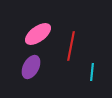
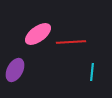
red line: moved 4 px up; rotated 76 degrees clockwise
purple ellipse: moved 16 px left, 3 px down
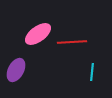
red line: moved 1 px right
purple ellipse: moved 1 px right
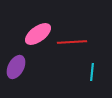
purple ellipse: moved 3 px up
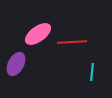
purple ellipse: moved 3 px up
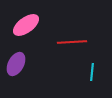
pink ellipse: moved 12 px left, 9 px up
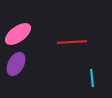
pink ellipse: moved 8 px left, 9 px down
cyan line: moved 6 px down; rotated 12 degrees counterclockwise
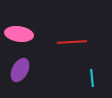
pink ellipse: moved 1 px right; rotated 44 degrees clockwise
purple ellipse: moved 4 px right, 6 px down
